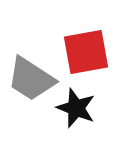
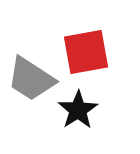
black star: moved 2 px right, 2 px down; rotated 18 degrees clockwise
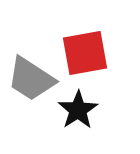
red square: moved 1 px left, 1 px down
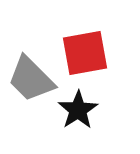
gray trapezoid: rotated 12 degrees clockwise
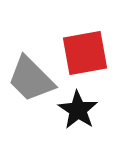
black star: rotated 6 degrees counterclockwise
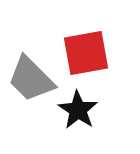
red square: moved 1 px right
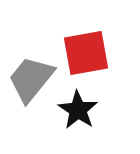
gray trapezoid: rotated 84 degrees clockwise
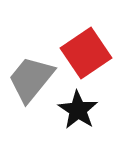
red square: rotated 24 degrees counterclockwise
